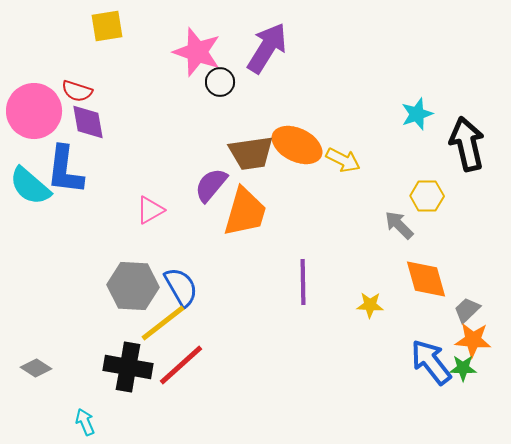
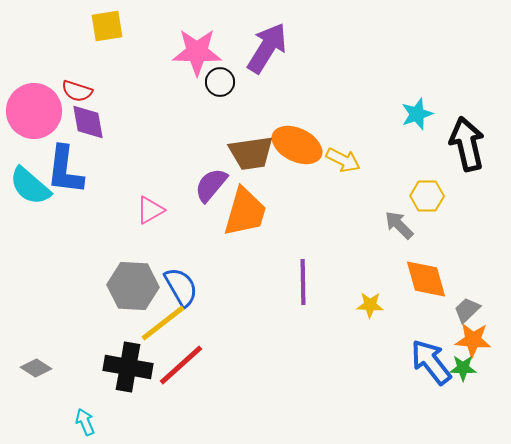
pink star: rotated 18 degrees counterclockwise
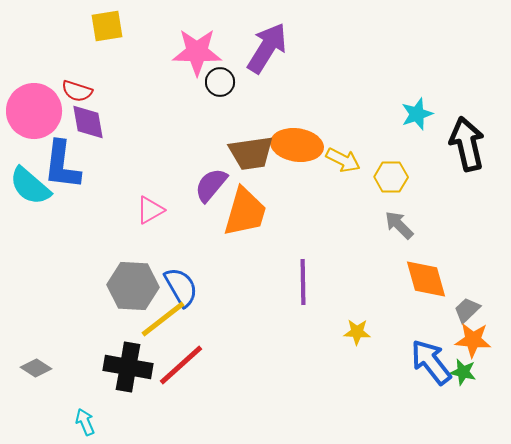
orange ellipse: rotated 18 degrees counterclockwise
blue L-shape: moved 3 px left, 5 px up
yellow hexagon: moved 36 px left, 19 px up
yellow star: moved 13 px left, 27 px down
yellow line: moved 4 px up
green star: moved 4 px down; rotated 12 degrees clockwise
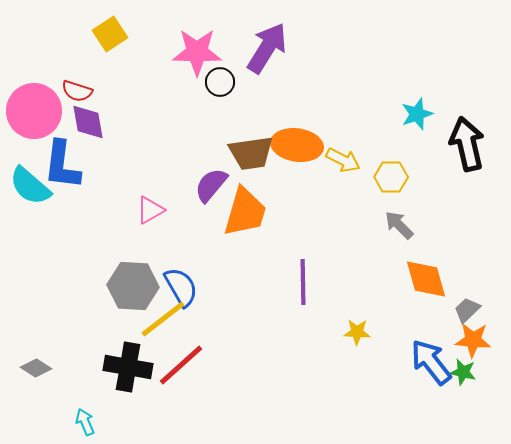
yellow square: moved 3 px right, 8 px down; rotated 24 degrees counterclockwise
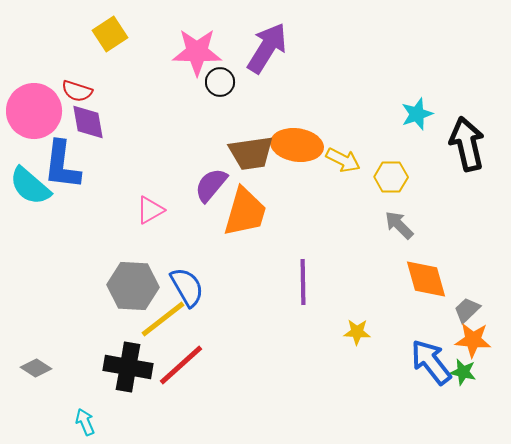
blue semicircle: moved 6 px right
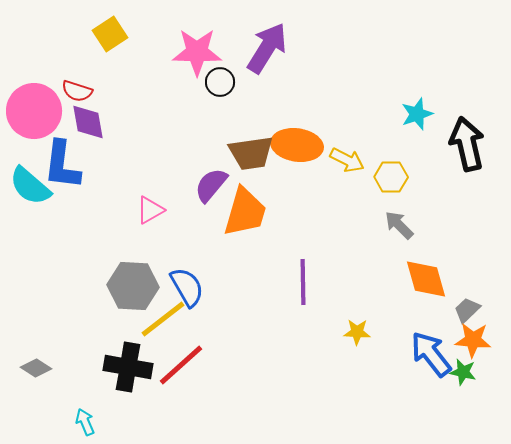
yellow arrow: moved 4 px right
blue arrow: moved 8 px up
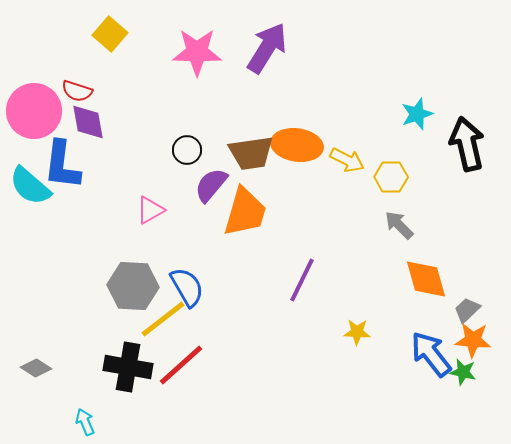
yellow square: rotated 16 degrees counterclockwise
black circle: moved 33 px left, 68 px down
purple line: moved 1 px left, 2 px up; rotated 27 degrees clockwise
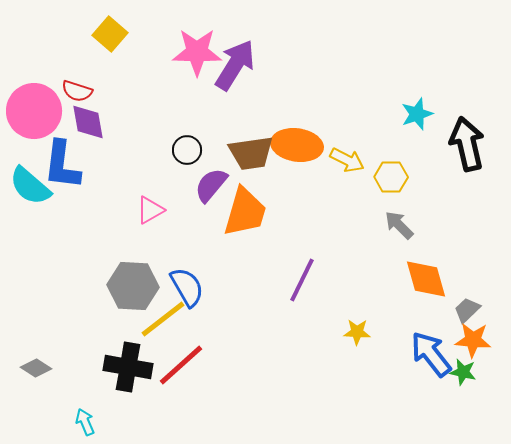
purple arrow: moved 32 px left, 17 px down
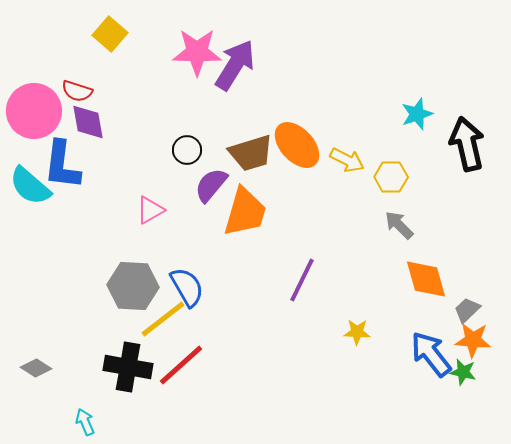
orange ellipse: rotated 39 degrees clockwise
brown trapezoid: rotated 9 degrees counterclockwise
